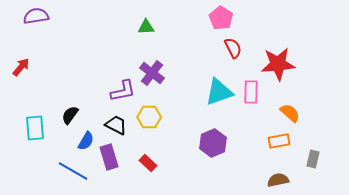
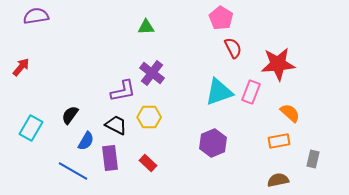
pink rectangle: rotated 20 degrees clockwise
cyan rectangle: moved 4 px left; rotated 35 degrees clockwise
purple rectangle: moved 1 px right, 1 px down; rotated 10 degrees clockwise
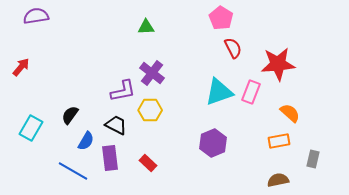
yellow hexagon: moved 1 px right, 7 px up
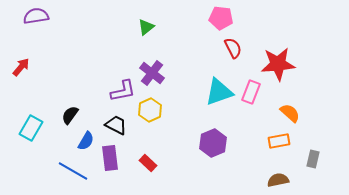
pink pentagon: rotated 25 degrees counterclockwise
green triangle: rotated 36 degrees counterclockwise
yellow hexagon: rotated 25 degrees counterclockwise
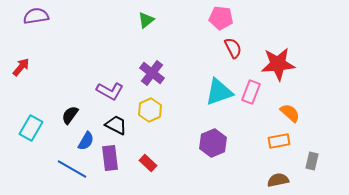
green triangle: moved 7 px up
purple L-shape: moved 13 px left; rotated 40 degrees clockwise
gray rectangle: moved 1 px left, 2 px down
blue line: moved 1 px left, 2 px up
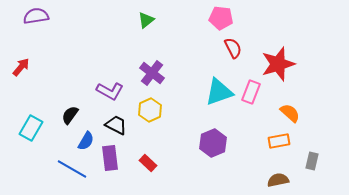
red star: rotated 12 degrees counterclockwise
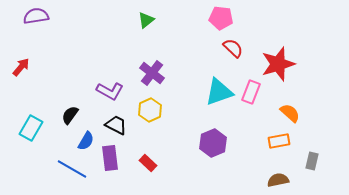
red semicircle: rotated 20 degrees counterclockwise
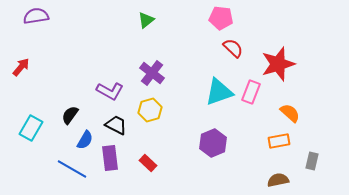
yellow hexagon: rotated 10 degrees clockwise
blue semicircle: moved 1 px left, 1 px up
